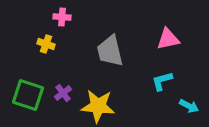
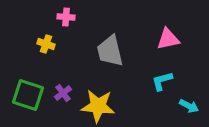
pink cross: moved 4 px right
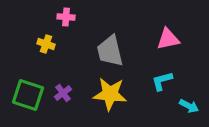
yellow star: moved 12 px right, 12 px up
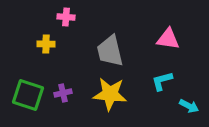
pink triangle: rotated 20 degrees clockwise
yellow cross: rotated 18 degrees counterclockwise
purple cross: rotated 24 degrees clockwise
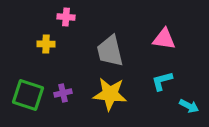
pink triangle: moved 4 px left
